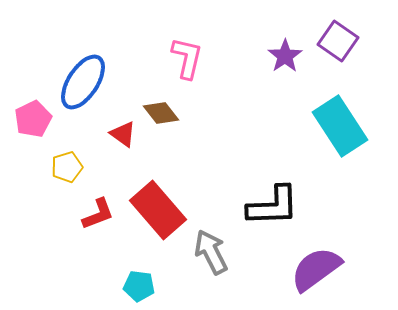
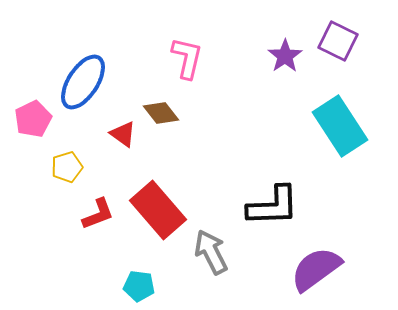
purple square: rotated 9 degrees counterclockwise
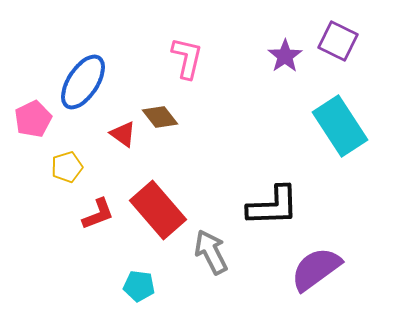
brown diamond: moved 1 px left, 4 px down
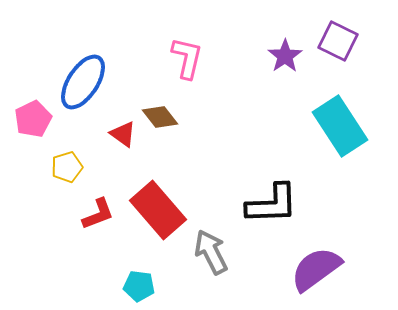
black L-shape: moved 1 px left, 2 px up
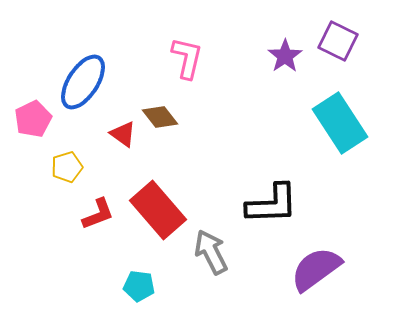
cyan rectangle: moved 3 px up
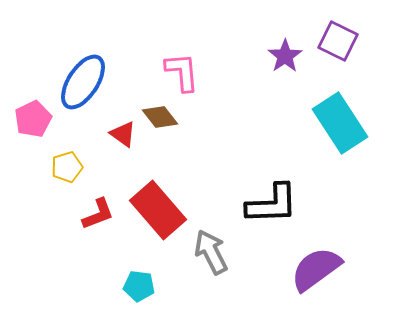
pink L-shape: moved 5 px left, 14 px down; rotated 18 degrees counterclockwise
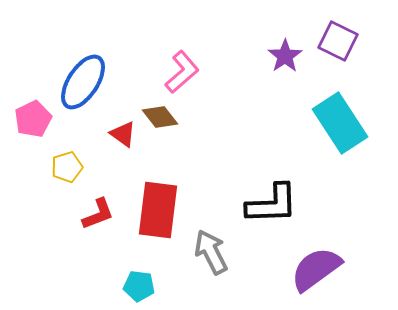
pink L-shape: rotated 54 degrees clockwise
red rectangle: rotated 48 degrees clockwise
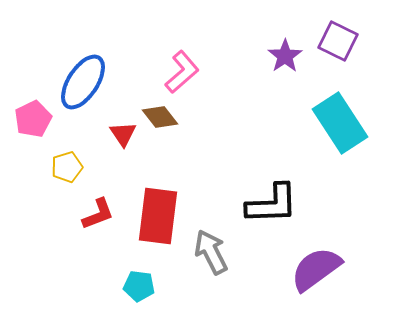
red triangle: rotated 20 degrees clockwise
red rectangle: moved 6 px down
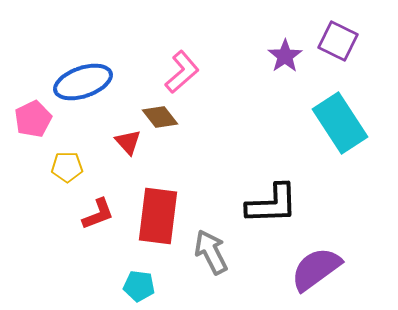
blue ellipse: rotated 38 degrees clockwise
red triangle: moved 5 px right, 8 px down; rotated 8 degrees counterclockwise
yellow pentagon: rotated 16 degrees clockwise
